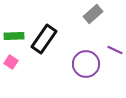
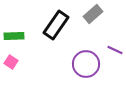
black rectangle: moved 12 px right, 14 px up
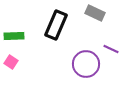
gray rectangle: moved 2 px right, 1 px up; rotated 66 degrees clockwise
black rectangle: rotated 12 degrees counterclockwise
purple line: moved 4 px left, 1 px up
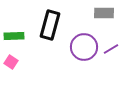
gray rectangle: moved 9 px right; rotated 24 degrees counterclockwise
black rectangle: moved 6 px left; rotated 8 degrees counterclockwise
purple line: rotated 56 degrees counterclockwise
purple circle: moved 2 px left, 17 px up
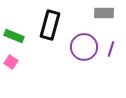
green rectangle: rotated 24 degrees clockwise
purple line: rotated 42 degrees counterclockwise
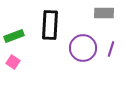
black rectangle: rotated 12 degrees counterclockwise
green rectangle: rotated 42 degrees counterclockwise
purple circle: moved 1 px left, 1 px down
pink square: moved 2 px right
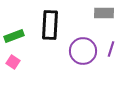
purple circle: moved 3 px down
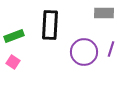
purple circle: moved 1 px right, 1 px down
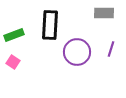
green rectangle: moved 1 px up
purple circle: moved 7 px left
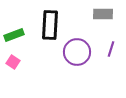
gray rectangle: moved 1 px left, 1 px down
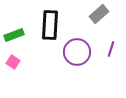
gray rectangle: moved 4 px left; rotated 42 degrees counterclockwise
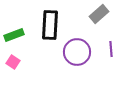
purple line: rotated 21 degrees counterclockwise
